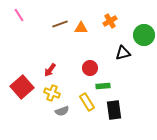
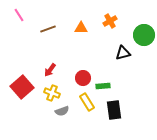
brown line: moved 12 px left, 5 px down
red circle: moved 7 px left, 10 px down
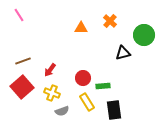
orange cross: rotated 16 degrees counterclockwise
brown line: moved 25 px left, 32 px down
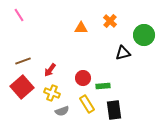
yellow rectangle: moved 2 px down
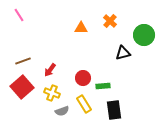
yellow rectangle: moved 3 px left
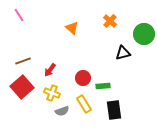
orange triangle: moved 9 px left; rotated 40 degrees clockwise
green circle: moved 1 px up
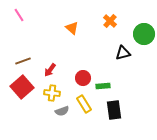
yellow cross: rotated 14 degrees counterclockwise
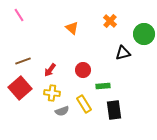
red circle: moved 8 px up
red square: moved 2 px left, 1 px down
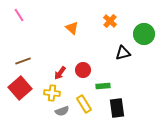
red arrow: moved 10 px right, 3 px down
black rectangle: moved 3 px right, 2 px up
